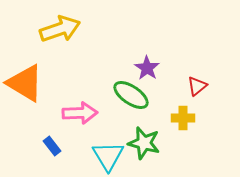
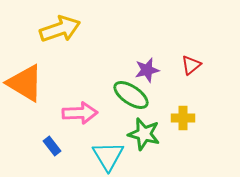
purple star: moved 2 px down; rotated 25 degrees clockwise
red triangle: moved 6 px left, 21 px up
green star: moved 9 px up
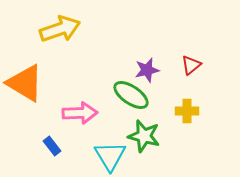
yellow cross: moved 4 px right, 7 px up
green star: moved 2 px down
cyan triangle: moved 2 px right
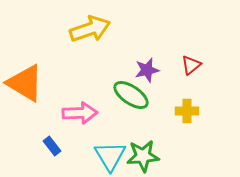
yellow arrow: moved 30 px right
green star: moved 1 px left, 20 px down; rotated 20 degrees counterclockwise
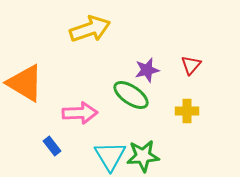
red triangle: rotated 10 degrees counterclockwise
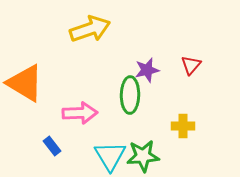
green ellipse: moved 1 px left; rotated 57 degrees clockwise
yellow cross: moved 4 px left, 15 px down
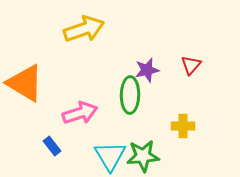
yellow arrow: moved 6 px left
pink arrow: rotated 16 degrees counterclockwise
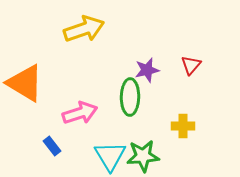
green ellipse: moved 2 px down
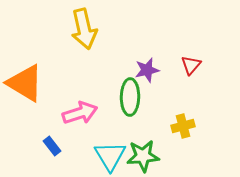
yellow arrow: rotated 96 degrees clockwise
yellow cross: rotated 15 degrees counterclockwise
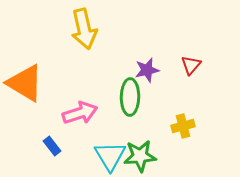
green star: moved 3 px left
